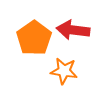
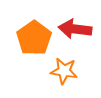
red arrow: moved 2 px right, 1 px up
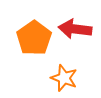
orange star: moved 7 px down; rotated 12 degrees clockwise
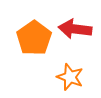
orange star: moved 6 px right, 1 px up
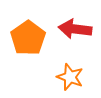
orange pentagon: moved 6 px left
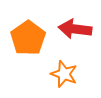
orange star: moved 6 px left, 3 px up
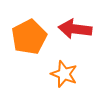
orange pentagon: moved 1 px right, 1 px up; rotated 8 degrees clockwise
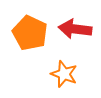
orange pentagon: moved 1 px right, 4 px up; rotated 20 degrees counterclockwise
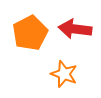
orange pentagon: rotated 20 degrees clockwise
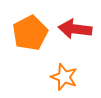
orange star: moved 3 px down
